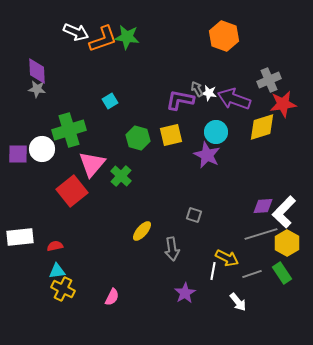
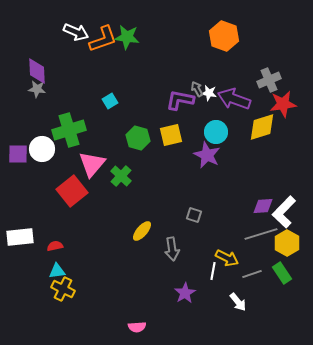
pink semicircle at (112, 297): moved 25 px right, 30 px down; rotated 60 degrees clockwise
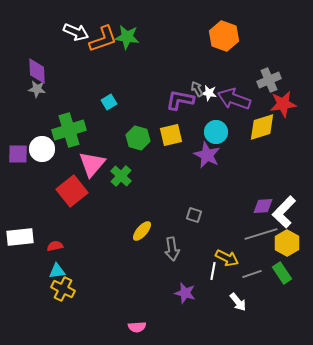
cyan square at (110, 101): moved 1 px left, 1 px down
purple star at (185, 293): rotated 25 degrees counterclockwise
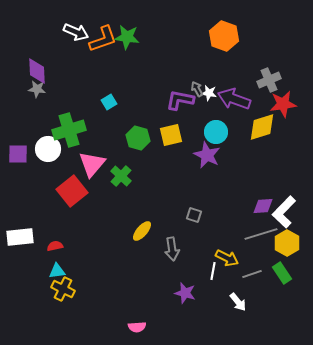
white circle at (42, 149): moved 6 px right
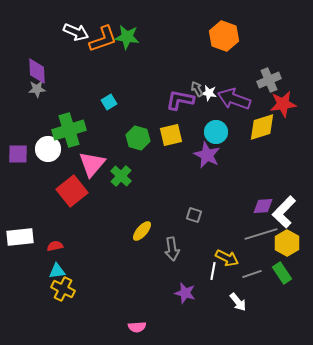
gray star at (37, 89): rotated 12 degrees counterclockwise
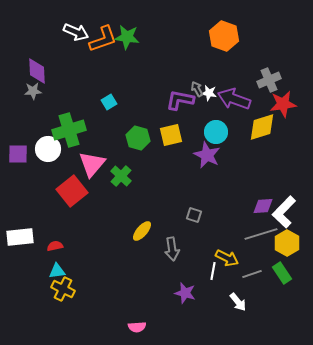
gray star at (37, 89): moved 4 px left, 2 px down
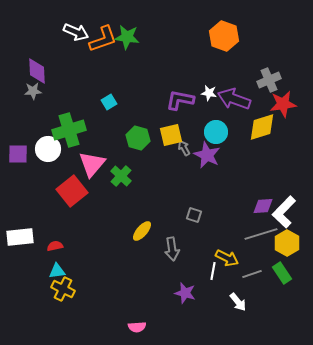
gray arrow at (197, 89): moved 13 px left, 59 px down
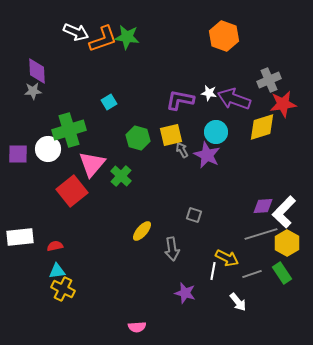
gray arrow at (184, 148): moved 2 px left, 2 px down
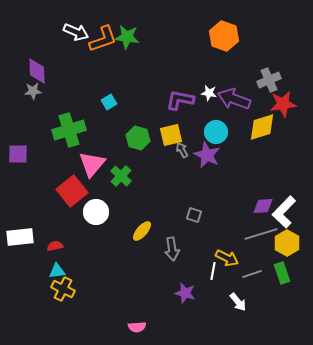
white circle at (48, 149): moved 48 px right, 63 px down
green rectangle at (282, 273): rotated 15 degrees clockwise
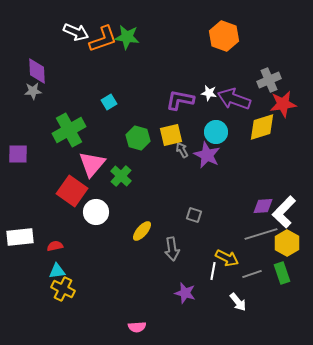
green cross at (69, 130): rotated 12 degrees counterclockwise
red square at (72, 191): rotated 16 degrees counterclockwise
